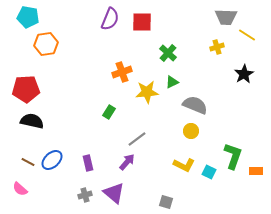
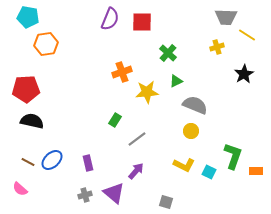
green triangle: moved 4 px right, 1 px up
green rectangle: moved 6 px right, 8 px down
purple arrow: moved 9 px right, 9 px down
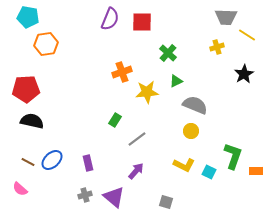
purple triangle: moved 4 px down
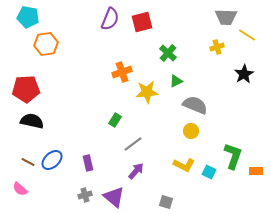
red square: rotated 15 degrees counterclockwise
gray line: moved 4 px left, 5 px down
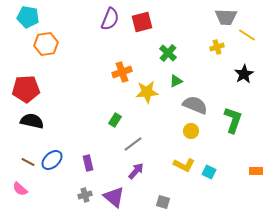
green L-shape: moved 36 px up
gray square: moved 3 px left
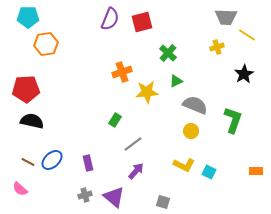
cyan pentagon: rotated 10 degrees counterclockwise
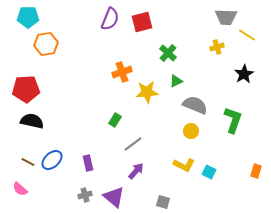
orange rectangle: rotated 72 degrees counterclockwise
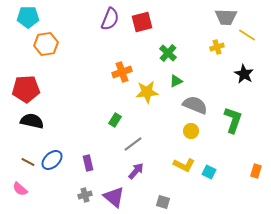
black star: rotated 12 degrees counterclockwise
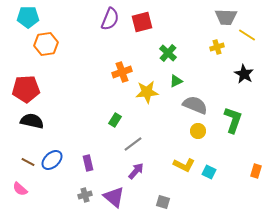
yellow circle: moved 7 px right
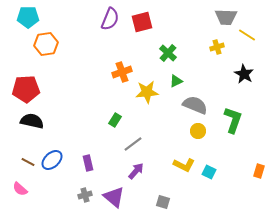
orange rectangle: moved 3 px right
